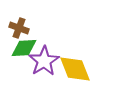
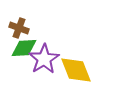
purple star: moved 2 px up
yellow diamond: moved 1 px right, 1 px down
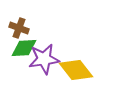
purple star: rotated 24 degrees clockwise
yellow diamond: rotated 16 degrees counterclockwise
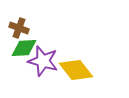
purple star: moved 1 px left, 2 px down; rotated 24 degrees clockwise
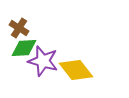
brown cross: rotated 12 degrees clockwise
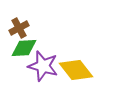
brown cross: rotated 30 degrees clockwise
purple star: moved 5 px down
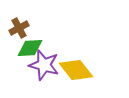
green diamond: moved 6 px right
purple star: moved 1 px right, 1 px up
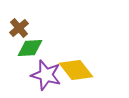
brown cross: rotated 12 degrees counterclockwise
purple star: moved 2 px right, 10 px down
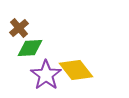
purple star: rotated 20 degrees clockwise
